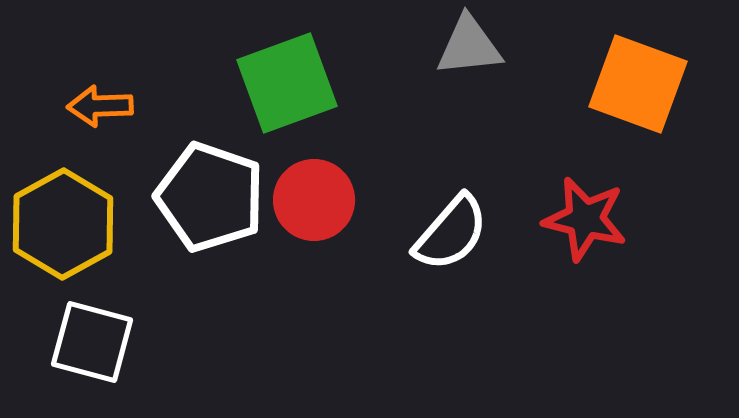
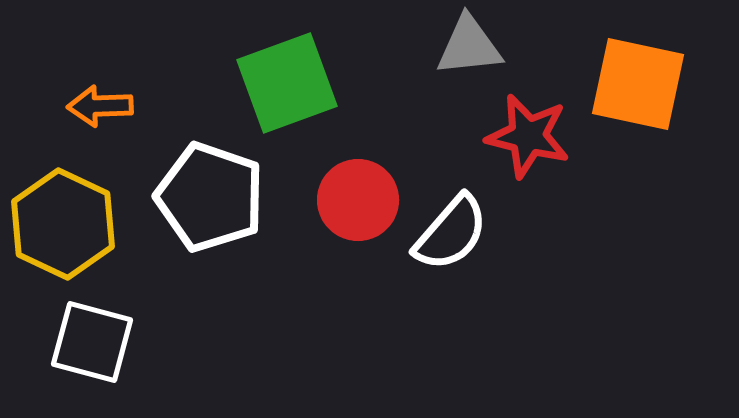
orange square: rotated 8 degrees counterclockwise
red circle: moved 44 px right
red star: moved 57 px left, 83 px up
yellow hexagon: rotated 6 degrees counterclockwise
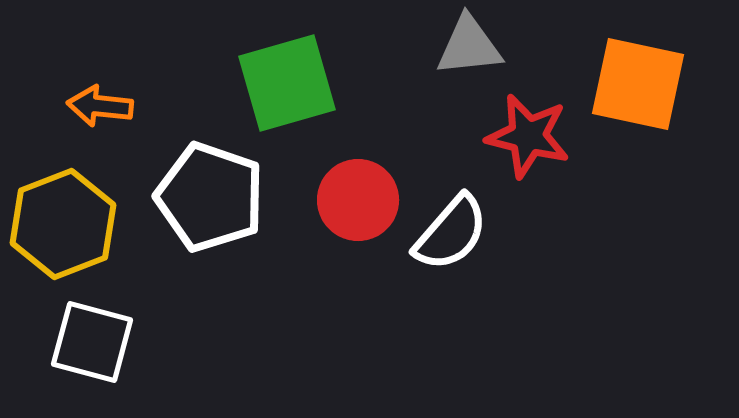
green square: rotated 4 degrees clockwise
orange arrow: rotated 8 degrees clockwise
yellow hexagon: rotated 14 degrees clockwise
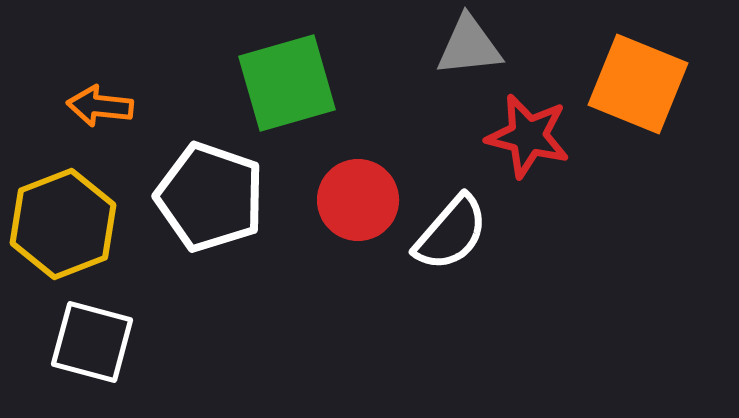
orange square: rotated 10 degrees clockwise
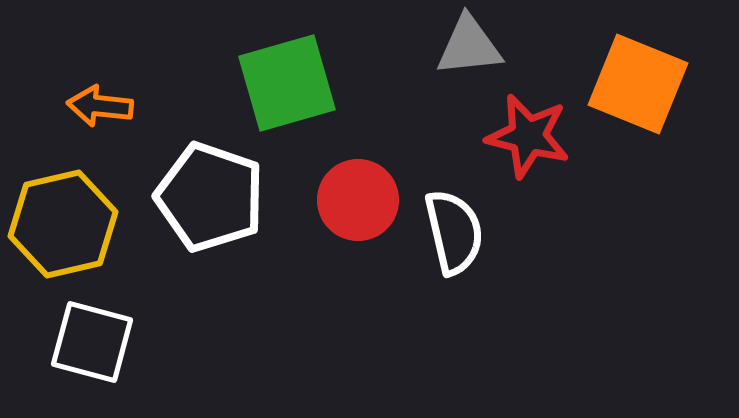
yellow hexagon: rotated 8 degrees clockwise
white semicircle: moved 3 px right, 1 px up; rotated 54 degrees counterclockwise
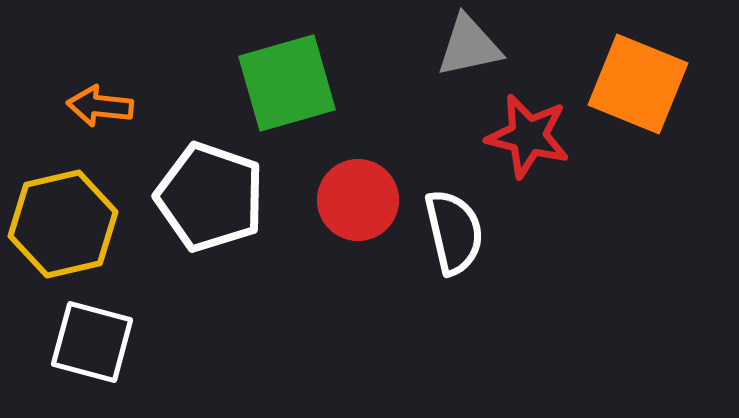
gray triangle: rotated 6 degrees counterclockwise
